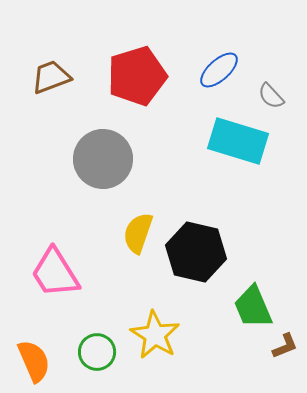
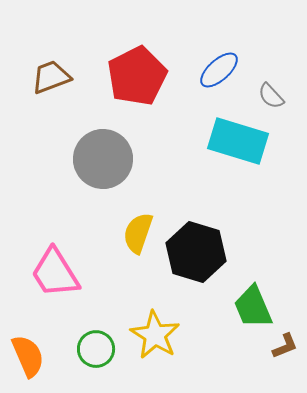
red pentagon: rotated 10 degrees counterclockwise
black hexagon: rotated 4 degrees clockwise
green circle: moved 1 px left, 3 px up
orange semicircle: moved 6 px left, 5 px up
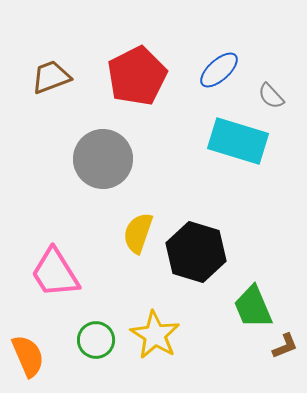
green circle: moved 9 px up
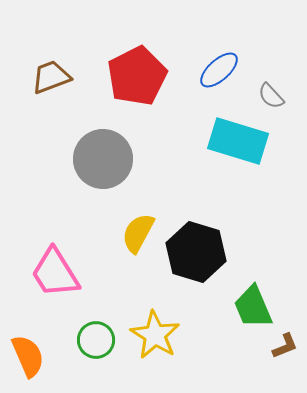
yellow semicircle: rotated 9 degrees clockwise
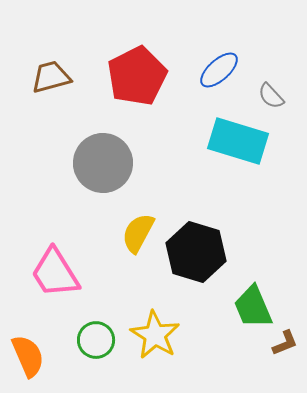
brown trapezoid: rotated 6 degrees clockwise
gray circle: moved 4 px down
brown L-shape: moved 3 px up
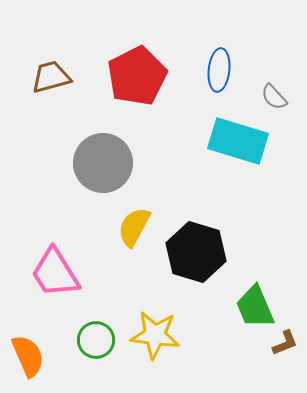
blue ellipse: rotated 42 degrees counterclockwise
gray semicircle: moved 3 px right, 1 px down
yellow semicircle: moved 4 px left, 6 px up
green trapezoid: moved 2 px right
yellow star: rotated 24 degrees counterclockwise
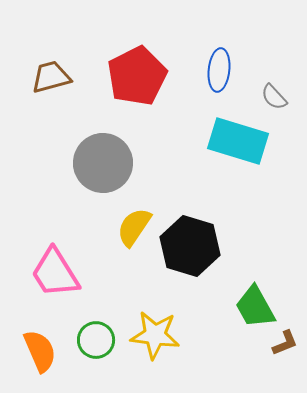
yellow semicircle: rotated 6 degrees clockwise
black hexagon: moved 6 px left, 6 px up
green trapezoid: rotated 6 degrees counterclockwise
orange semicircle: moved 12 px right, 5 px up
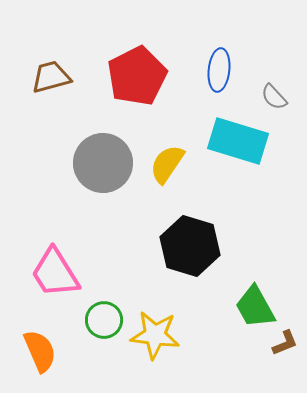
yellow semicircle: moved 33 px right, 63 px up
green circle: moved 8 px right, 20 px up
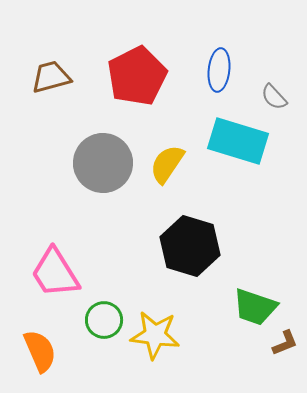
green trapezoid: rotated 42 degrees counterclockwise
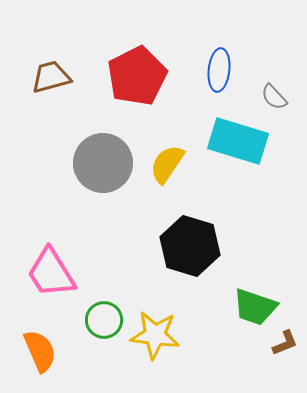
pink trapezoid: moved 4 px left
